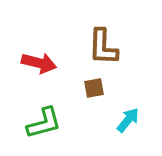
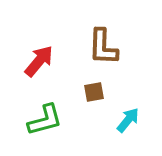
red arrow: moved 2 px up; rotated 64 degrees counterclockwise
brown square: moved 4 px down
green L-shape: moved 1 px right, 3 px up
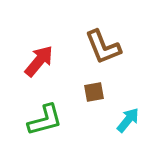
brown L-shape: rotated 24 degrees counterclockwise
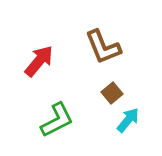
brown square: moved 18 px right, 1 px down; rotated 30 degrees counterclockwise
green L-shape: moved 12 px right; rotated 12 degrees counterclockwise
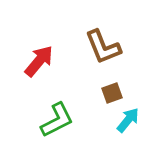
brown square: rotated 20 degrees clockwise
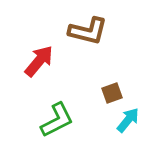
brown L-shape: moved 15 px left, 16 px up; rotated 54 degrees counterclockwise
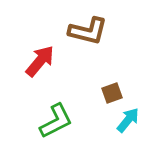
red arrow: moved 1 px right
green L-shape: moved 1 px left, 1 px down
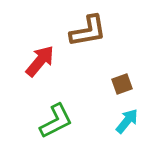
brown L-shape: rotated 24 degrees counterclockwise
brown square: moved 10 px right, 9 px up
cyan arrow: moved 1 px left, 1 px down
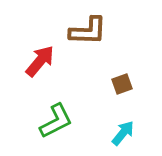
brown L-shape: rotated 12 degrees clockwise
cyan arrow: moved 4 px left, 12 px down
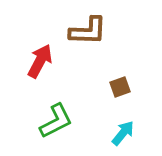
red arrow: rotated 12 degrees counterclockwise
brown square: moved 2 px left, 3 px down
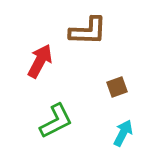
brown square: moved 3 px left
cyan arrow: rotated 12 degrees counterclockwise
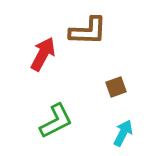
red arrow: moved 3 px right, 7 px up
brown square: moved 1 px left
